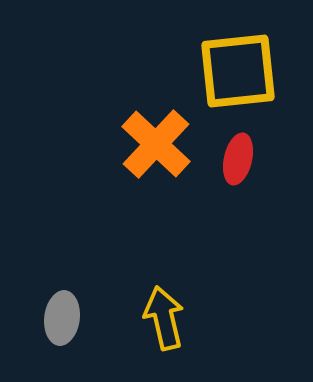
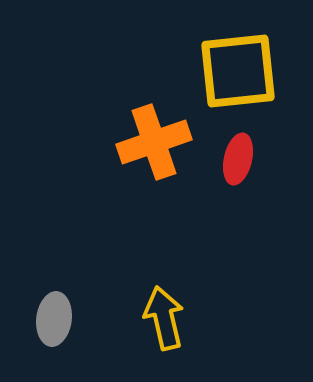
orange cross: moved 2 px left, 2 px up; rotated 28 degrees clockwise
gray ellipse: moved 8 px left, 1 px down
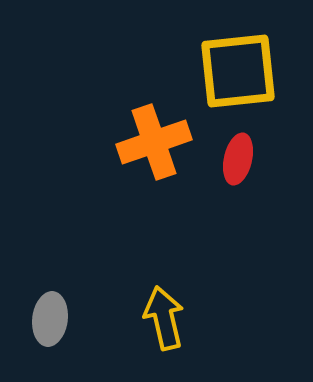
gray ellipse: moved 4 px left
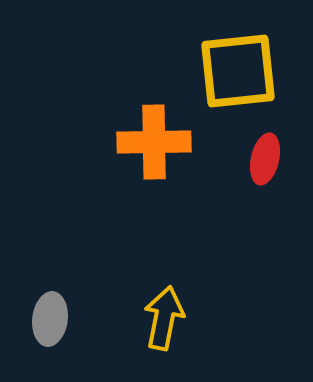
orange cross: rotated 18 degrees clockwise
red ellipse: moved 27 px right
yellow arrow: rotated 24 degrees clockwise
